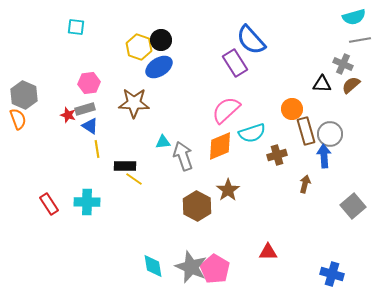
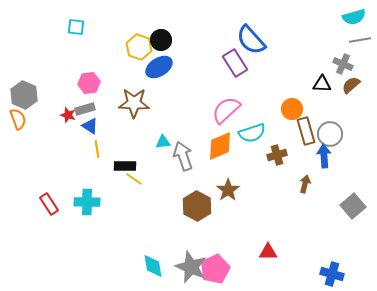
pink pentagon at (215, 269): rotated 16 degrees clockwise
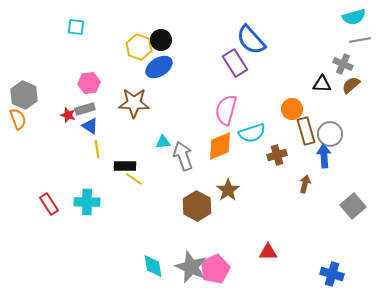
pink semicircle at (226, 110): rotated 32 degrees counterclockwise
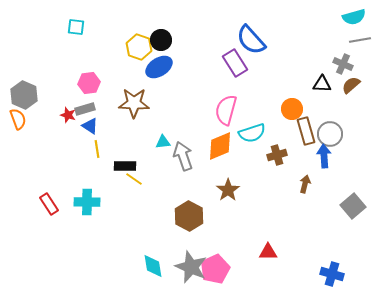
brown hexagon at (197, 206): moved 8 px left, 10 px down
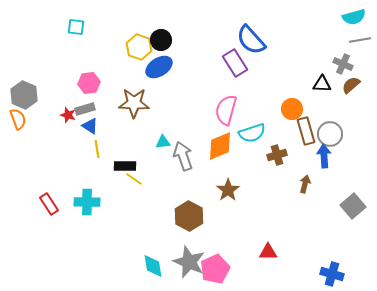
gray star at (191, 267): moved 2 px left, 5 px up
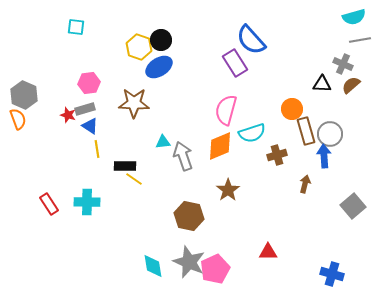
brown hexagon at (189, 216): rotated 16 degrees counterclockwise
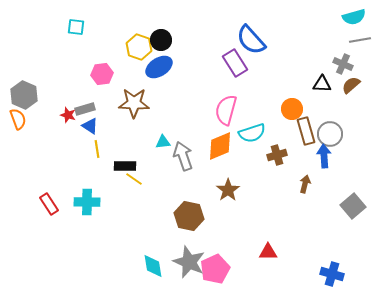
pink hexagon at (89, 83): moved 13 px right, 9 px up
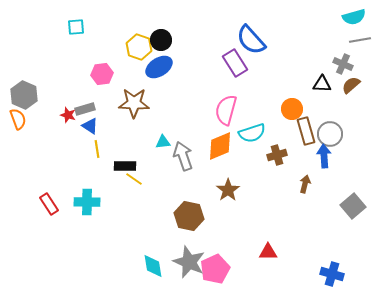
cyan square at (76, 27): rotated 12 degrees counterclockwise
